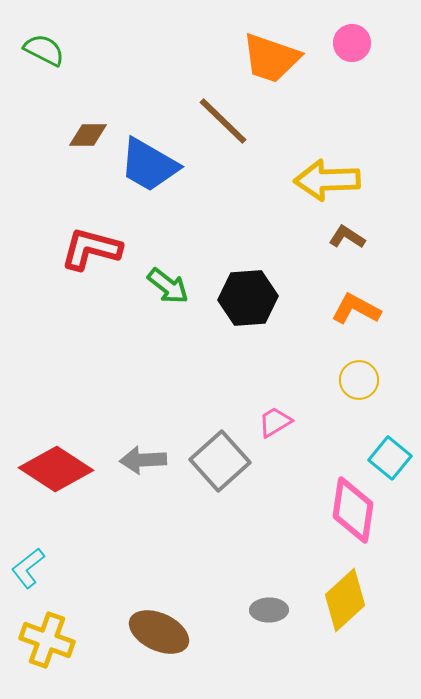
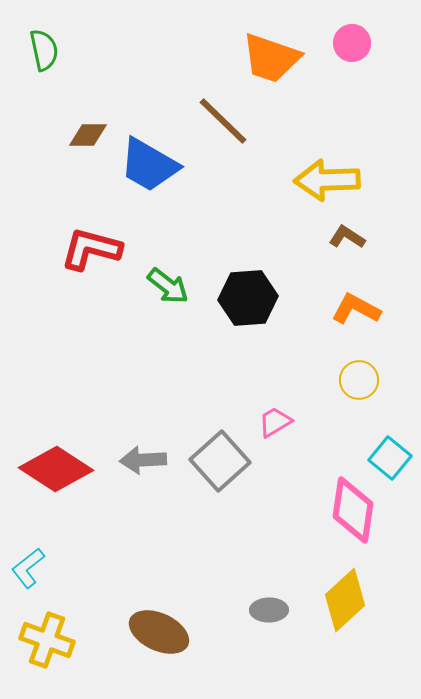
green semicircle: rotated 51 degrees clockwise
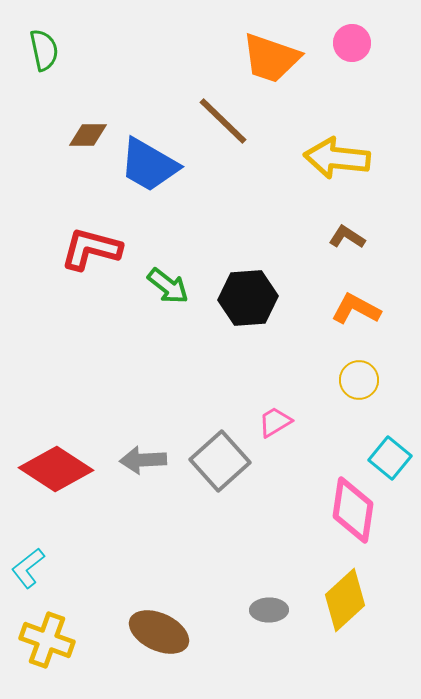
yellow arrow: moved 10 px right, 22 px up; rotated 8 degrees clockwise
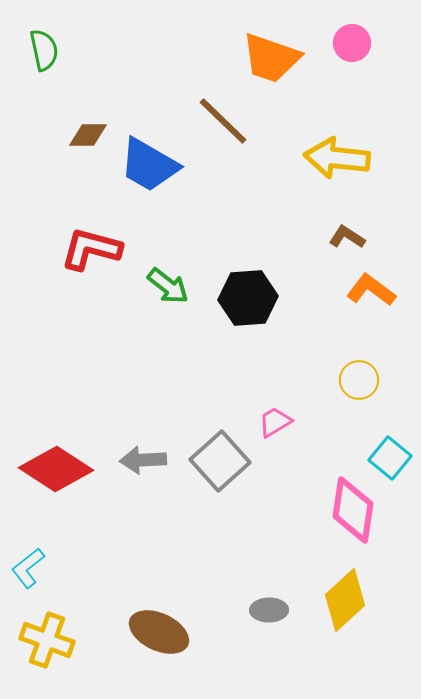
orange L-shape: moved 15 px right, 19 px up; rotated 9 degrees clockwise
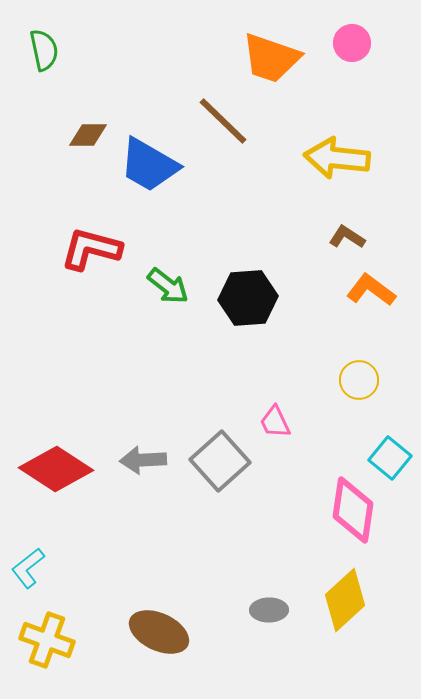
pink trapezoid: rotated 84 degrees counterclockwise
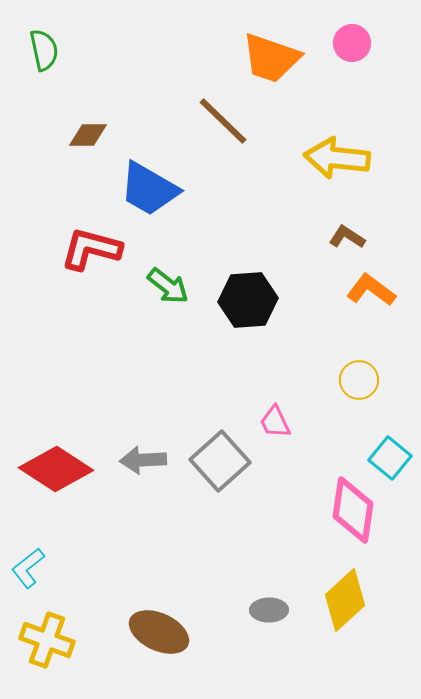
blue trapezoid: moved 24 px down
black hexagon: moved 2 px down
